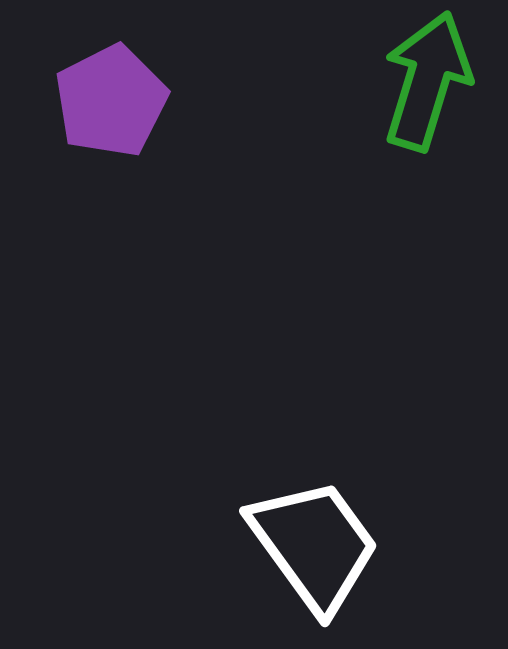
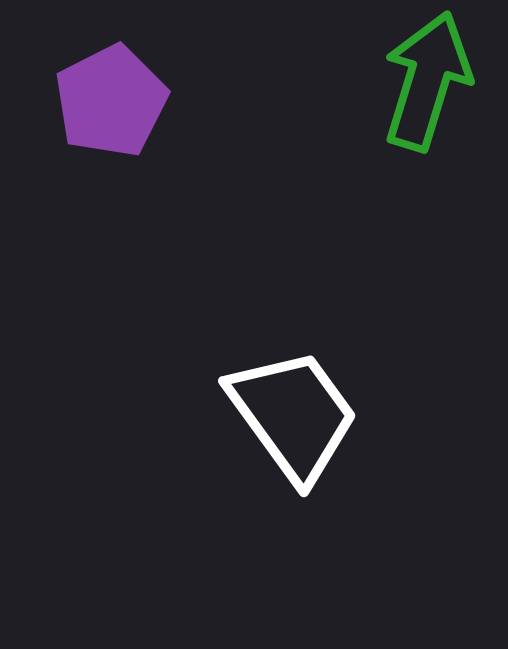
white trapezoid: moved 21 px left, 130 px up
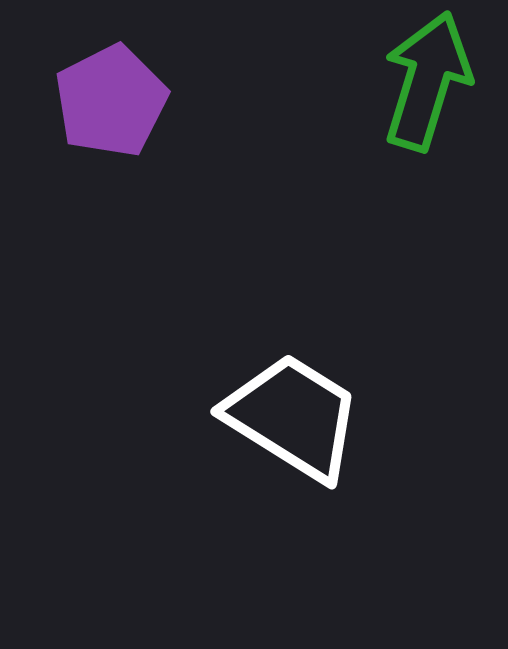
white trapezoid: moved 2 px down; rotated 22 degrees counterclockwise
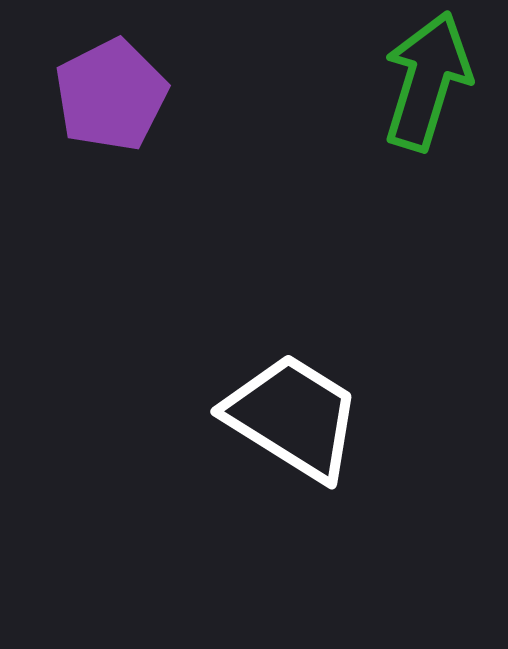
purple pentagon: moved 6 px up
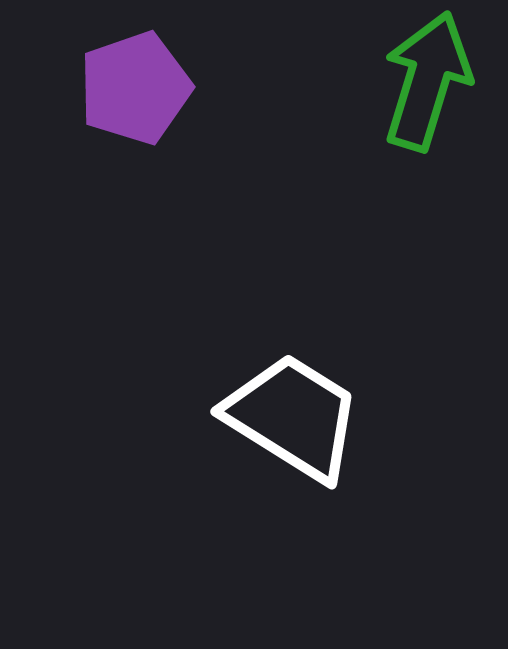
purple pentagon: moved 24 px right, 7 px up; rotated 8 degrees clockwise
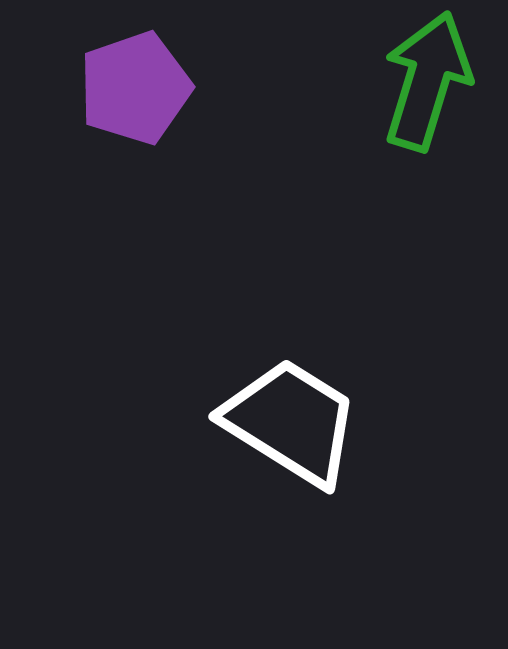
white trapezoid: moved 2 px left, 5 px down
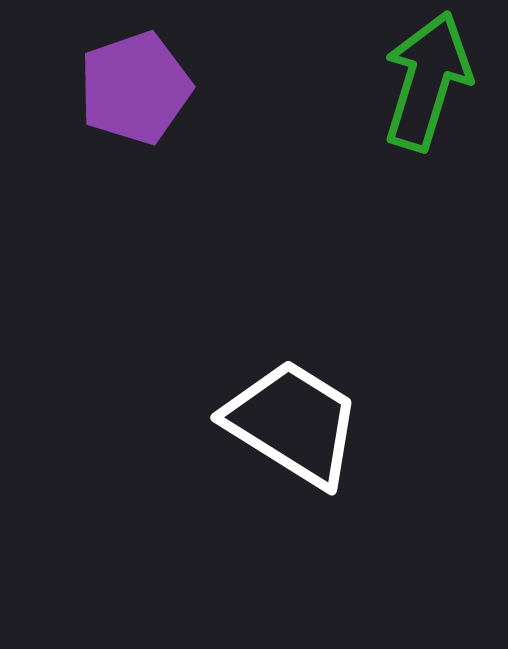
white trapezoid: moved 2 px right, 1 px down
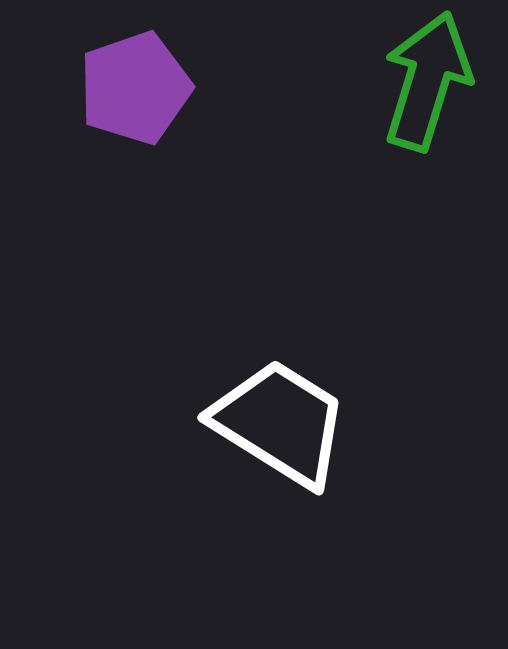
white trapezoid: moved 13 px left
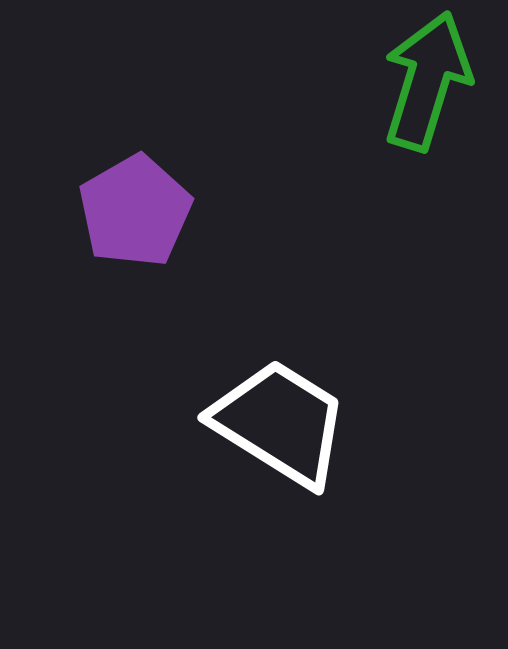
purple pentagon: moved 123 px down; rotated 11 degrees counterclockwise
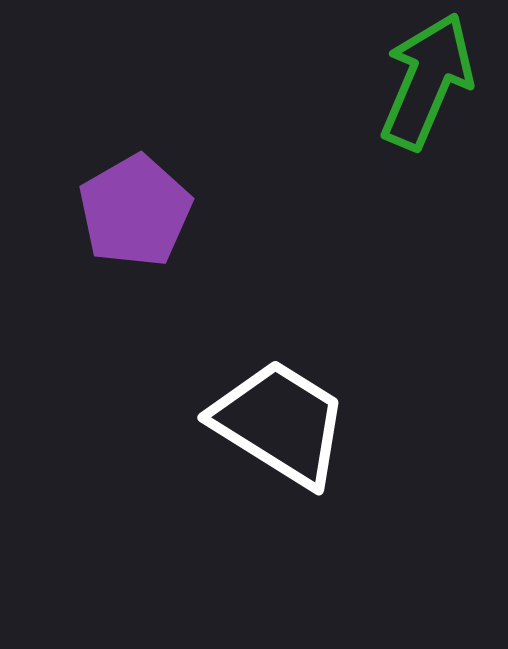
green arrow: rotated 6 degrees clockwise
